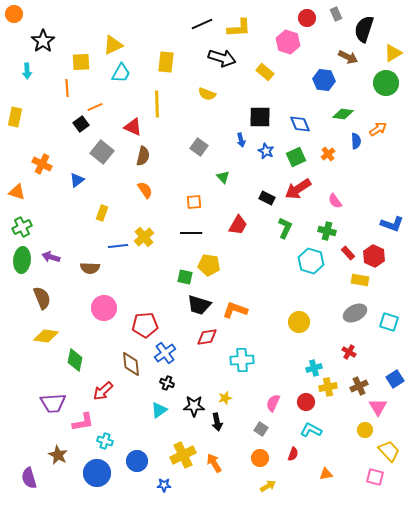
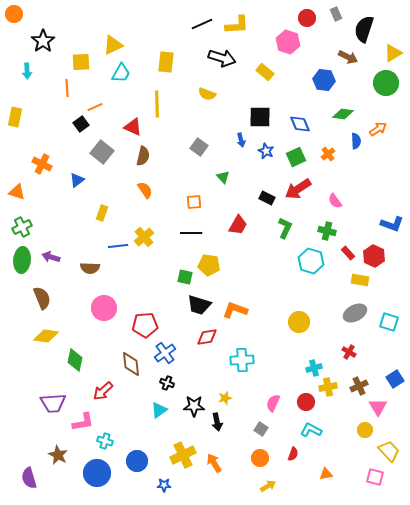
yellow L-shape at (239, 28): moved 2 px left, 3 px up
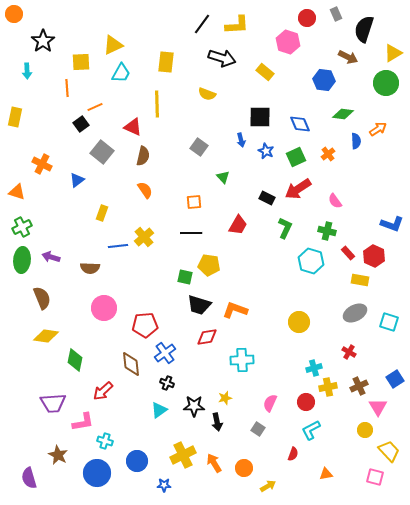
black line at (202, 24): rotated 30 degrees counterclockwise
pink semicircle at (273, 403): moved 3 px left
gray square at (261, 429): moved 3 px left
cyan L-shape at (311, 430): rotated 55 degrees counterclockwise
orange circle at (260, 458): moved 16 px left, 10 px down
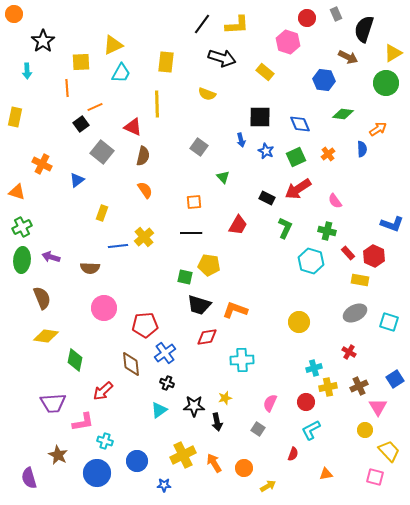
blue semicircle at (356, 141): moved 6 px right, 8 px down
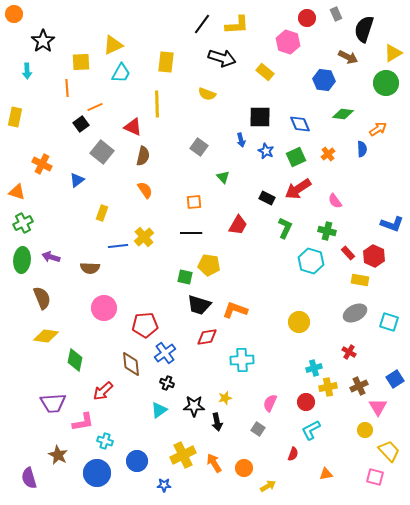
green cross at (22, 227): moved 1 px right, 4 px up
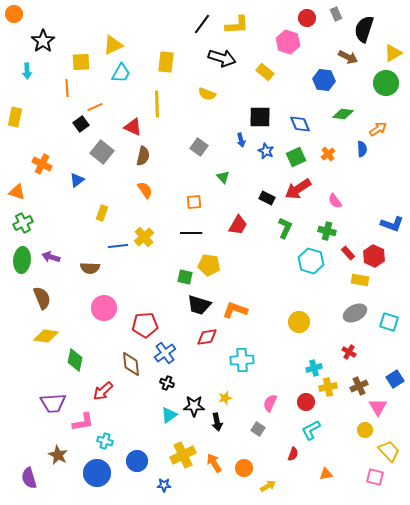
cyan triangle at (159, 410): moved 10 px right, 5 px down
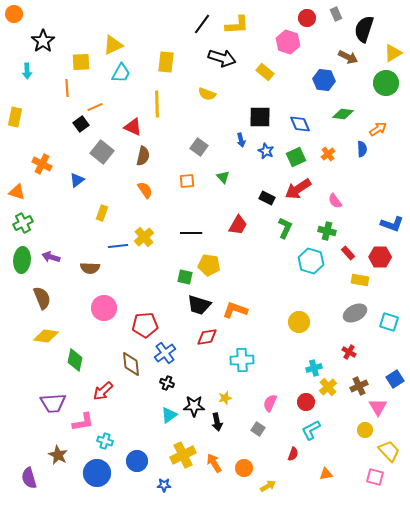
orange square at (194, 202): moved 7 px left, 21 px up
red hexagon at (374, 256): moved 6 px right, 1 px down; rotated 25 degrees counterclockwise
yellow cross at (328, 387): rotated 30 degrees counterclockwise
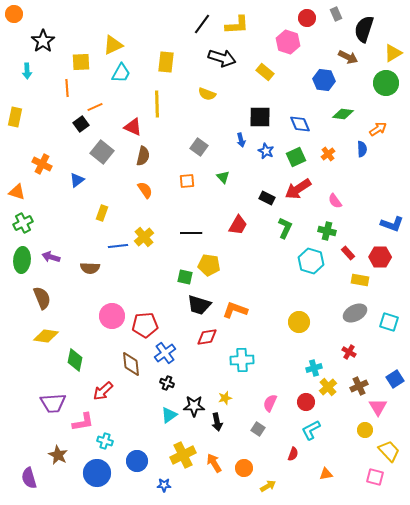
pink circle at (104, 308): moved 8 px right, 8 px down
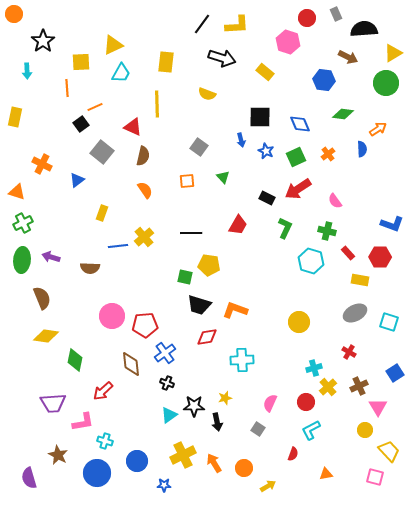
black semicircle at (364, 29): rotated 68 degrees clockwise
blue square at (395, 379): moved 6 px up
